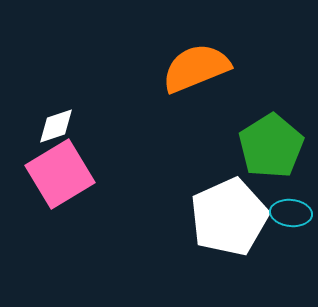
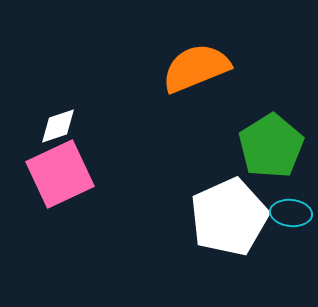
white diamond: moved 2 px right
pink square: rotated 6 degrees clockwise
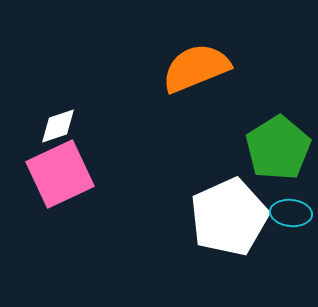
green pentagon: moved 7 px right, 2 px down
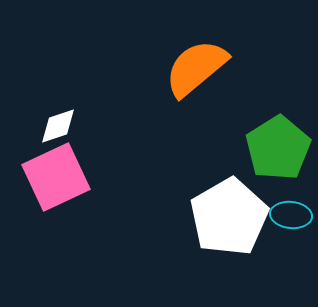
orange semicircle: rotated 18 degrees counterclockwise
pink square: moved 4 px left, 3 px down
cyan ellipse: moved 2 px down
white pentagon: rotated 6 degrees counterclockwise
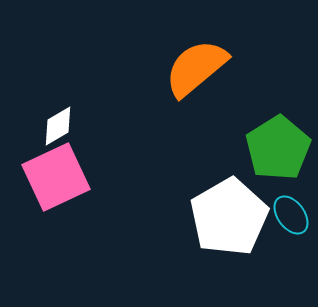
white diamond: rotated 12 degrees counterclockwise
cyan ellipse: rotated 48 degrees clockwise
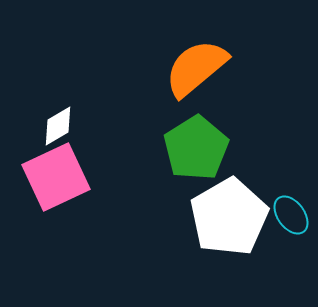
green pentagon: moved 82 px left
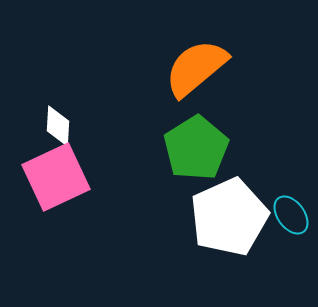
white diamond: rotated 57 degrees counterclockwise
white pentagon: rotated 6 degrees clockwise
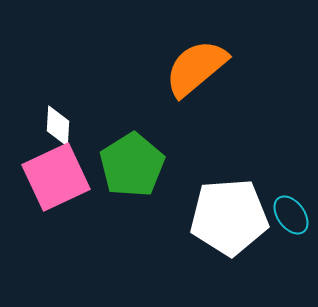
green pentagon: moved 64 px left, 17 px down
white pentagon: rotated 20 degrees clockwise
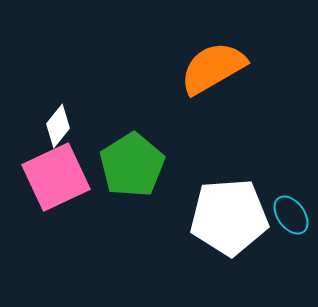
orange semicircle: moved 17 px right; rotated 10 degrees clockwise
white diamond: rotated 36 degrees clockwise
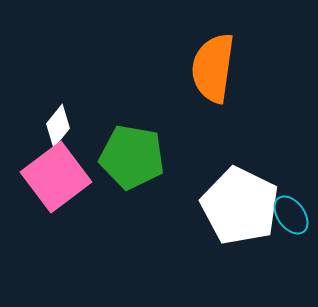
orange semicircle: rotated 52 degrees counterclockwise
green pentagon: moved 8 px up; rotated 30 degrees counterclockwise
pink square: rotated 12 degrees counterclockwise
white pentagon: moved 11 px right, 11 px up; rotated 30 degrees clockwise
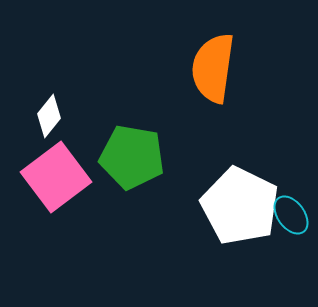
white diamond: moved 9 px left, 10 px up
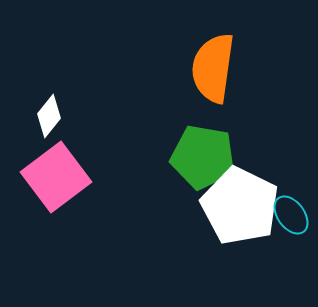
green pentagon: moved 71 px right
